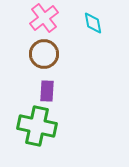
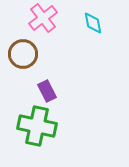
pink cross: moved 1 px left
brown circle: moved 21 px left
purple rectangle: rotated 30 degrees counterclockwise
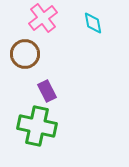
brown circle: moved 2 px right
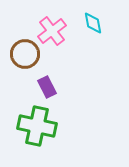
pink cross: moved 9 px right, 13 px down
purple rectangle: moved 4 px up
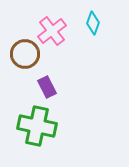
cyan diamond: rotated 30 degrees clockwise
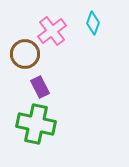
purple rectangle: moved 7 px left
green cross: moved 1 px left, 2 px up
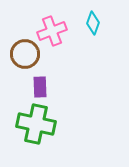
pink cross: rotated 16 degrees clockwise
purple rectangle: rotated 25 degrees clockwise
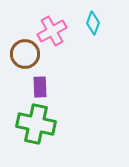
pink cross: rotated 8 degrees counterclockwise
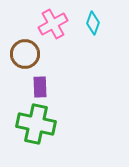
pink cross: moved 1 px right, 7 px up
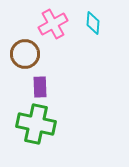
cyan diamond: rotated 15 degrees counterclockwise
